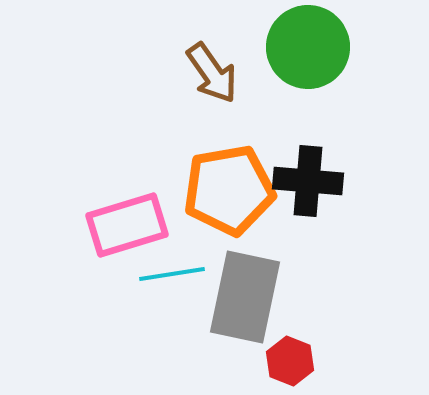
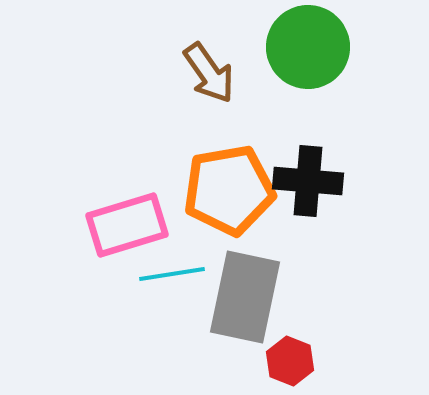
brown arrow: moved 3 px left
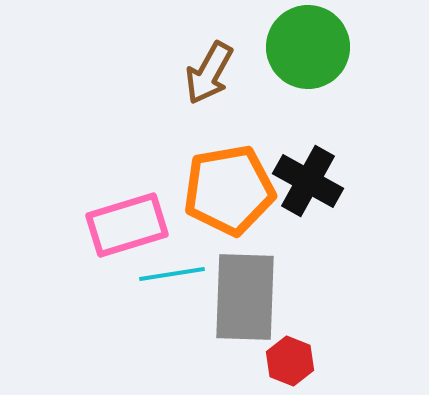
brown arrow: rotated 64 degrees clockwise
black cross: rotated 24 degrees clockwise
gray rectangle: rotated 10 degrees counterclockwise
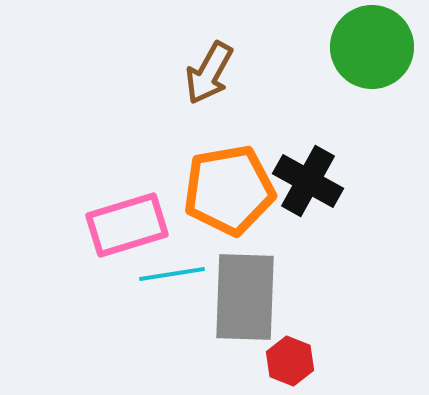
green circle: moved 64 px right
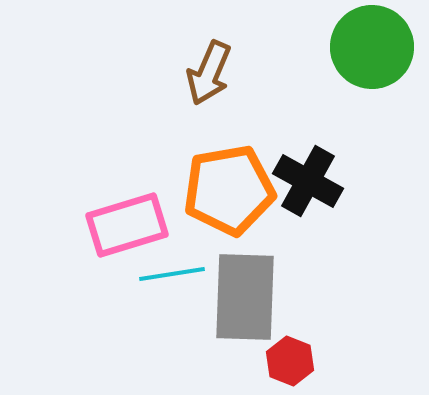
brown arrow: rotated 6 degrees counterclockwise
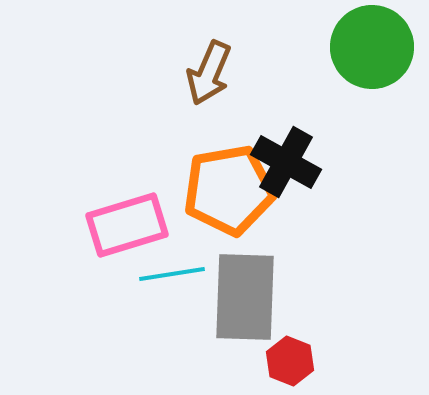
black cross: moved 22 px left, 19 px up
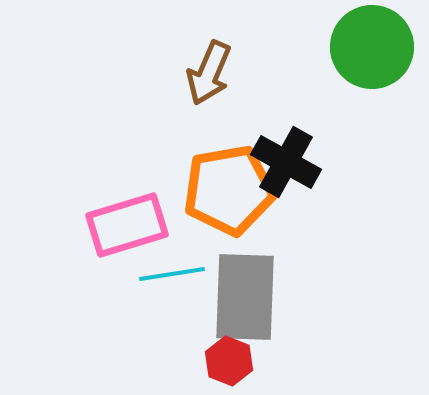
red hexagon: moved 61 px left
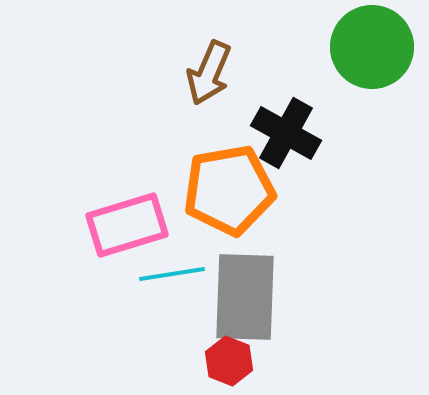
black cross: moved 29 px up
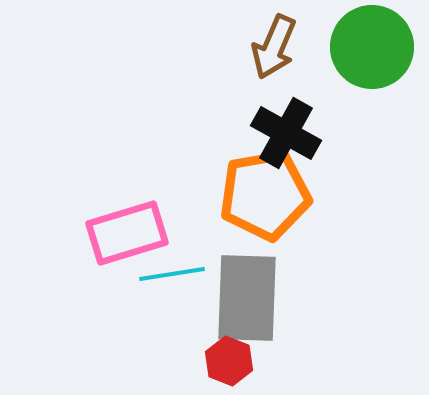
brown arrow: moved 65 px right, 26 px up
orange pentagon: moved 36 px right, 5 px down
pink rectangle: moved 8 px down
gray rectangle: moved 2 px right, 1 px down
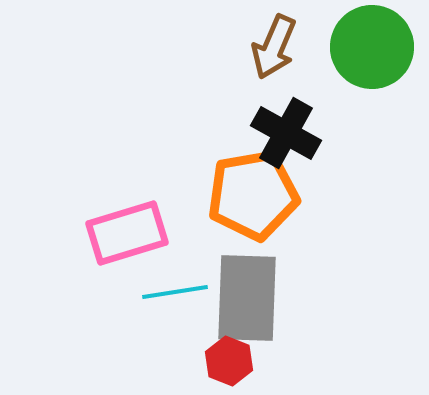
orange pentagon: moved 12 px left
cyan line: moved 3 px right, 18 px down
